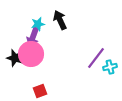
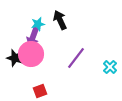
purple line: moved 20 px left
cyan cross: rotated 32 degrees counterclockwise
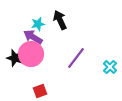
purple arrow: rotated 102 degrees clockwise
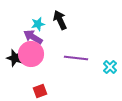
purple line: rotated 60 degrees clockwise
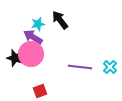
black arrow: rotated 12 degrees counterclockwise
purple line: moved 4 px right, 9 px down
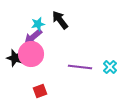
purple arrow: rotated 72 degrees counterclockwise
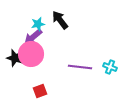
cyan cross: rotated 24 degrees counterclockwise
